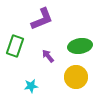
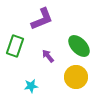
green ellipse: moved 1 px left; rotated 55 degrees clockwise
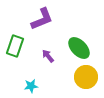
green ellipse: moved 2 px down
yellow circle: moved 10 px right
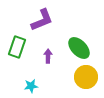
purple L-shape: moved 1 px down
green rectangle: moved 2 px right, 1 px down
purple arrow: rotated 40 degrees clockwise
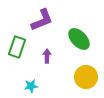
green ellipse: moved 9 px up
purple arrow: moved 1 px left
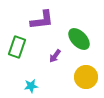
purple L-shape: rotated 15 degrees clockwise
purple arrow: moved 8 px right; rotated 144 degrees counterclockwise
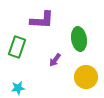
purple L-shape: rotated 10 degrees clockwise
green ellipse: rotated 35 degrees clockwise
purple arrow: moved 4 px down
cyan star: moved 13 px left, 2 px down
